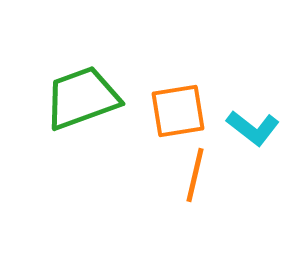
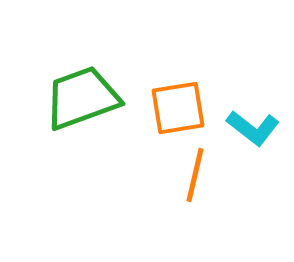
orange square: moved 3 px up
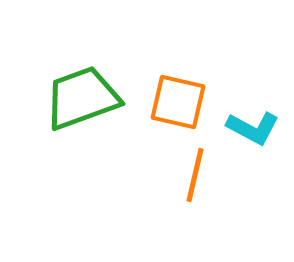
orange square: moved 6 px up; rotated 22 degrees clockwise
cyan L-shape: rotated 10 degrees counterclockwise
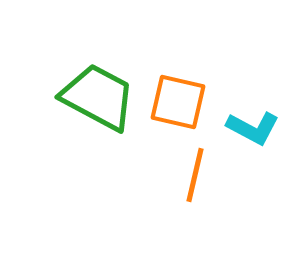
green trapezoid: moved 16 px right, 1 px up; rotated 48 degrees clockwise
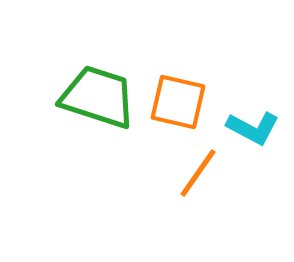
green trapezoid: rotated 10 degrees counterclockwise
orange line: moved 3 px right, 2 px up; rotated 22 degrees clockwise
